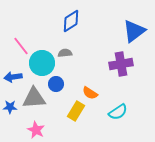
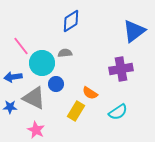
purple cross: moved 5 px down
gray triangle: rotated 30 degrees clockwise
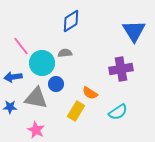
blue triangle: rotated 25 degrees counterclockwise
gray triangle: moved 2 px right; rotated 15 degrees counterclockwise
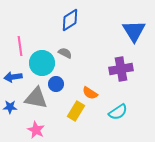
blue diamond: moved 1 px left, 1 px up
pink line: moved 1 px left; rotated 30 degrees clockwise
gray semicircle: rotated 32 degrees clockwise
